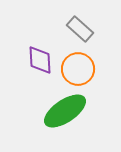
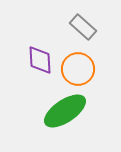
gray rectangle: moved 3 px right, 2 px up
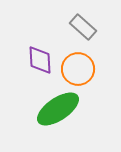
green ellipse: moved 7 px left, 2 px up
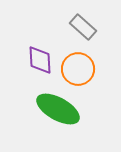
green ellipse: rotated 63 degrees clockwise
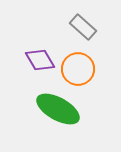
purple diamond: rotated 28 degrees counterclockwise
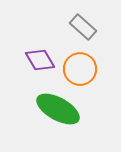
orange circle: moved 2 px right
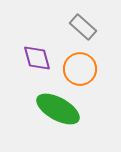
purple diamond: moved 3 px left, 2 px up; rotated 16 degrees clockwise
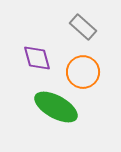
orange circle: moved 3 px right, 3 px down
green ellipse: moved 2 px left, 2 px up
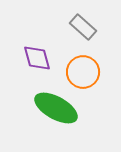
green ellipse: moved 1 px down
